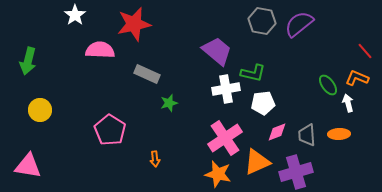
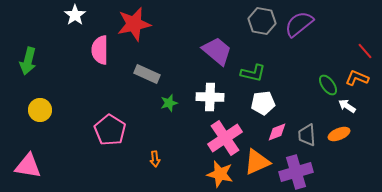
pink semicircle: rotated 92 degrees counterclockwise
white cross: moved 16 px left, 8 px down; rotated 12 degrees clockwise
white arrow: moved 1 px left, 3 px down; rotated 42 degrees counterclockwise
orange ellipse: rotated 20 degrees counterclockwise
orange star: moved 2 px right
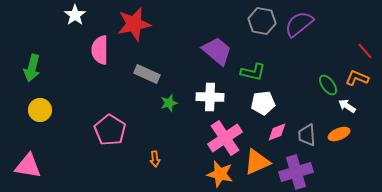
green arrow: moved 4 px right, 7 px down
green L-shape: moved 1 px up
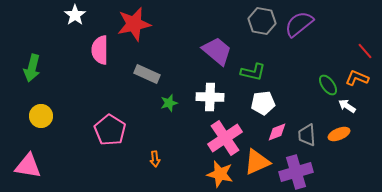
yellow circle: moved 1 px right, 6 px down
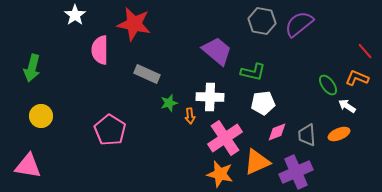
red star: rotated 24 degrees clockwise
orange arrow: moved 35 px right, 43 px up
purple cross: rotated 8 degrees counterclockwise
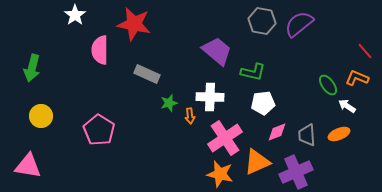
pink pentagon: moved 11 px left
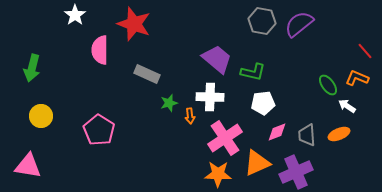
red star: rotated 8 degrees clockwise
purple trapezoid: moved 8 px down
orange triangle: moved 1 px down
orange star: moved 2 px left; rotated 12 degrees counterclockwise
